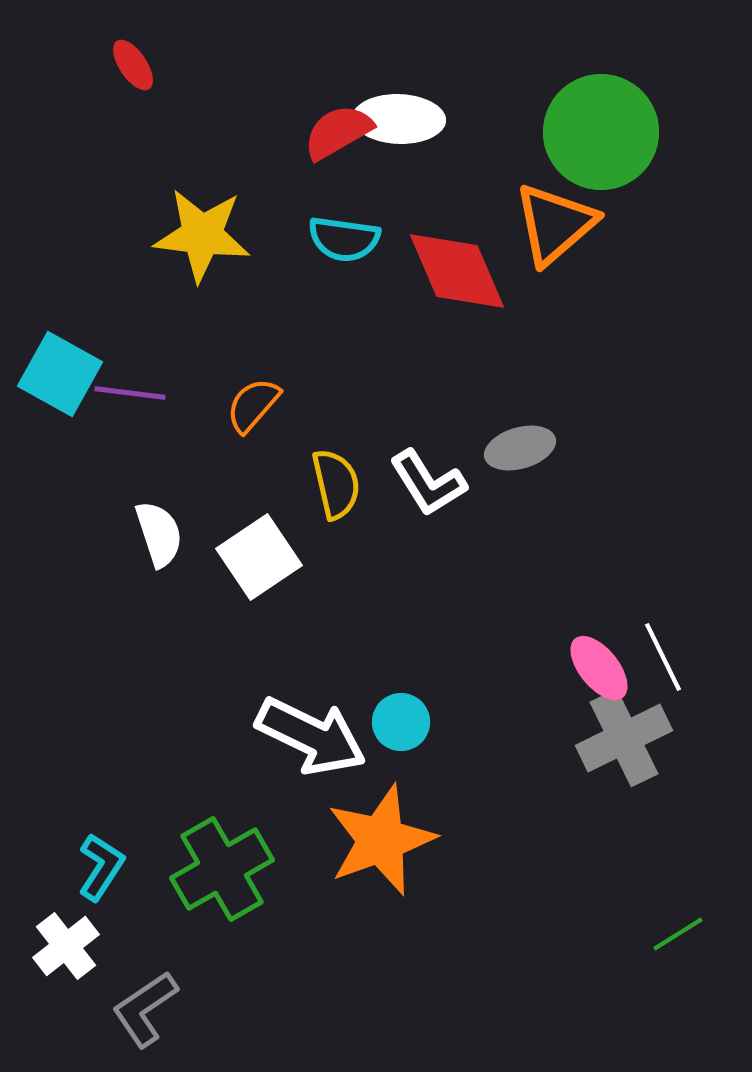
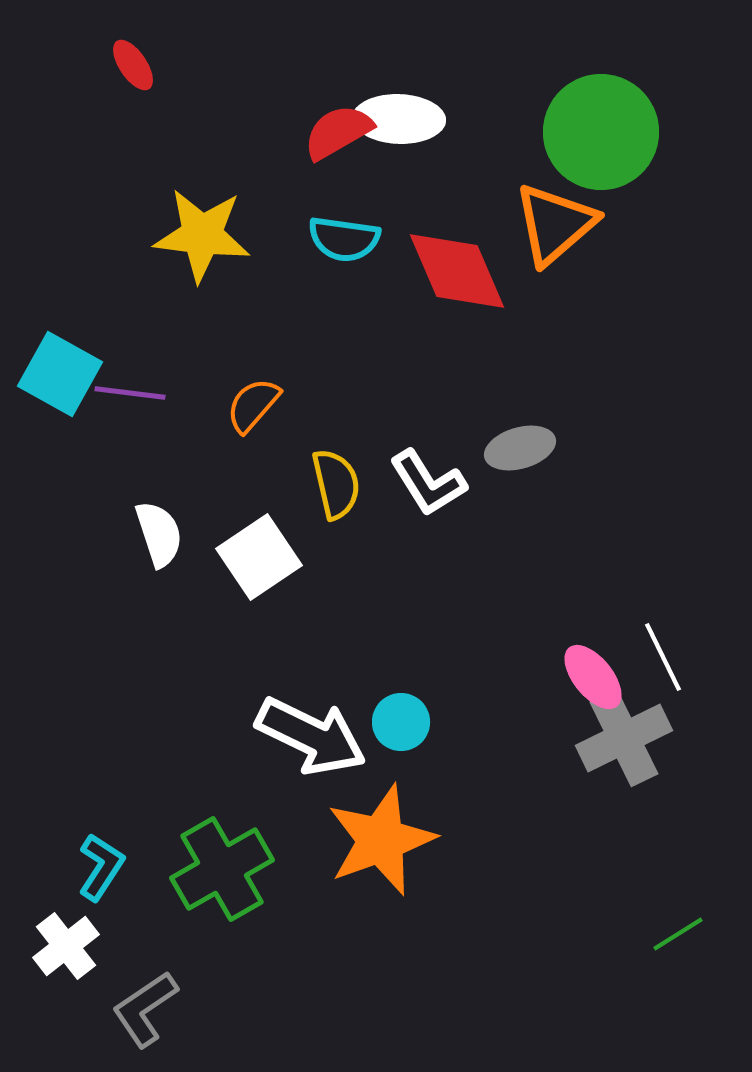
pink ellipse: moved 6 px left, 9 px down
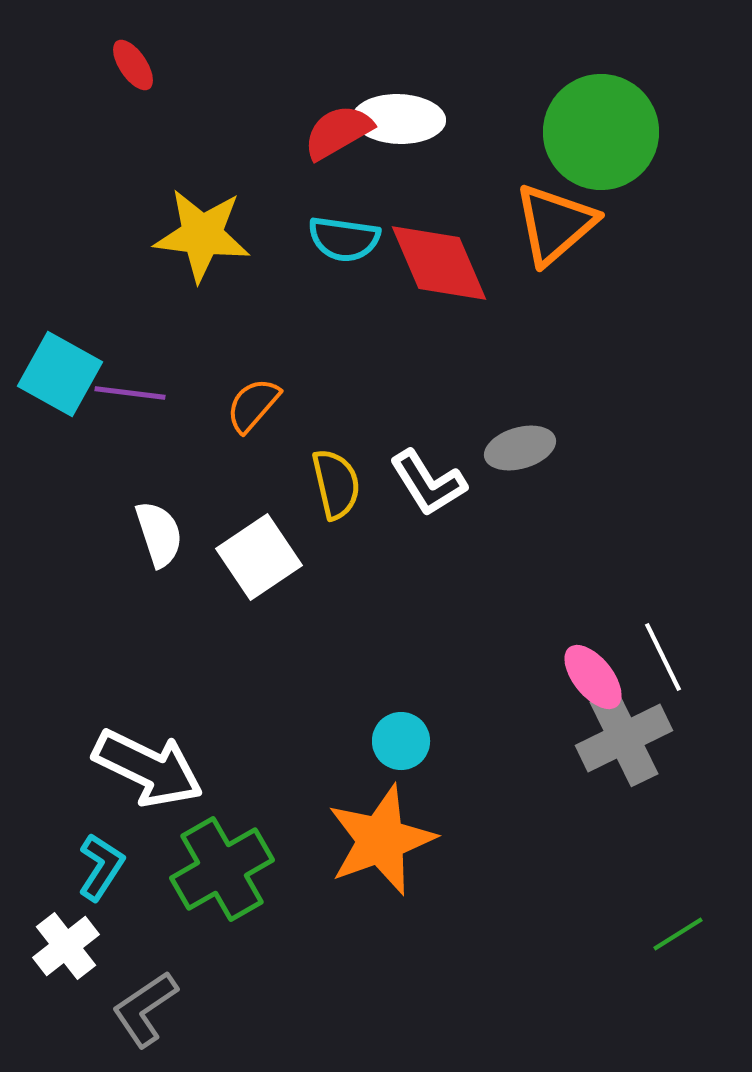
red diamond: moved 18 px left, 8 px up
cyan circle: moved 19 px down
white arrow: moved 163 px left, 32 px down
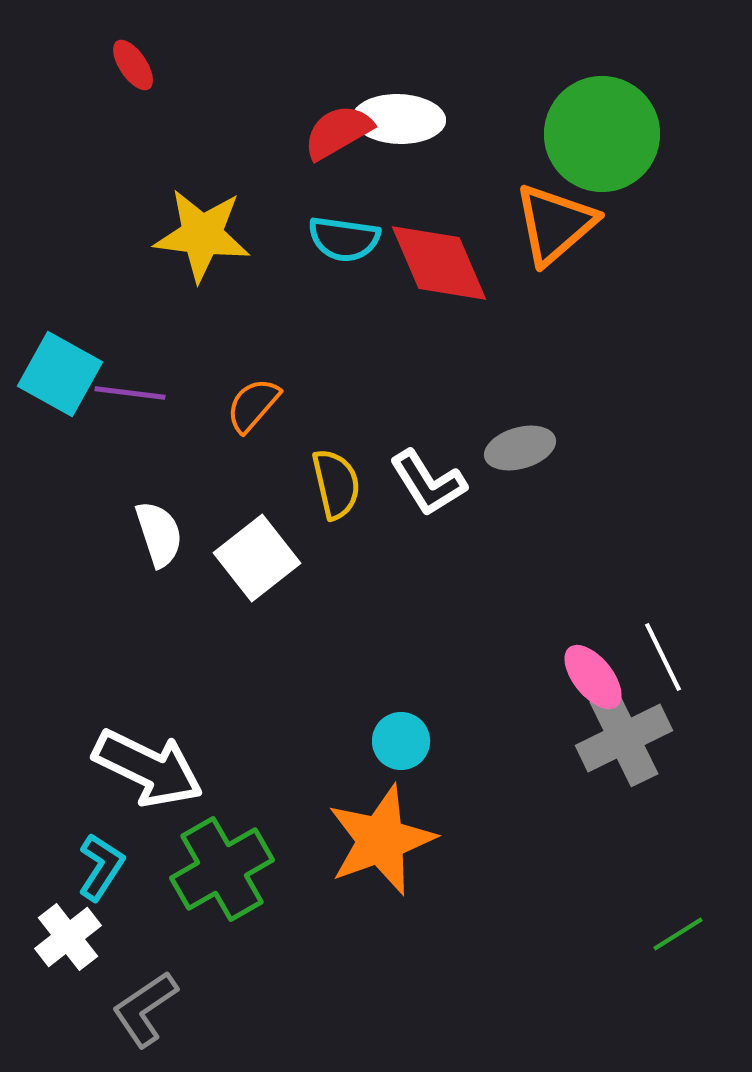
green circle: moved 1 px right, 2 px down
white square: moved 2 px left, 1 px down; rotated 4 degrees counterclockwise
white cross: moved 2 px right, 9 px up
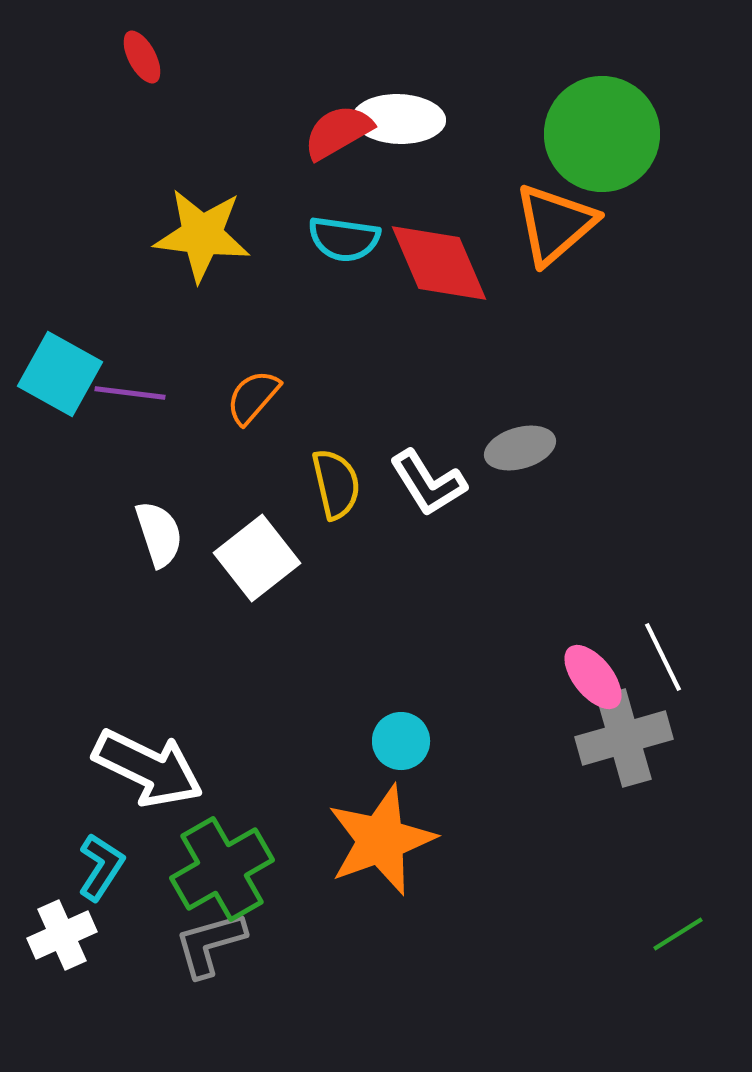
red ellipse: moved 9 px right, 8 px up; rotated 6 degrees clockwise
orange semicircle: moved 8 px up
gray cross: rotated 10 degrees clockwise
white cross: moved 6 px left, 2 px up; rotated 14 degrees clockwise
gray L-shape: moved 65 px right, 65 px up; rotated 18 degrees clockwise
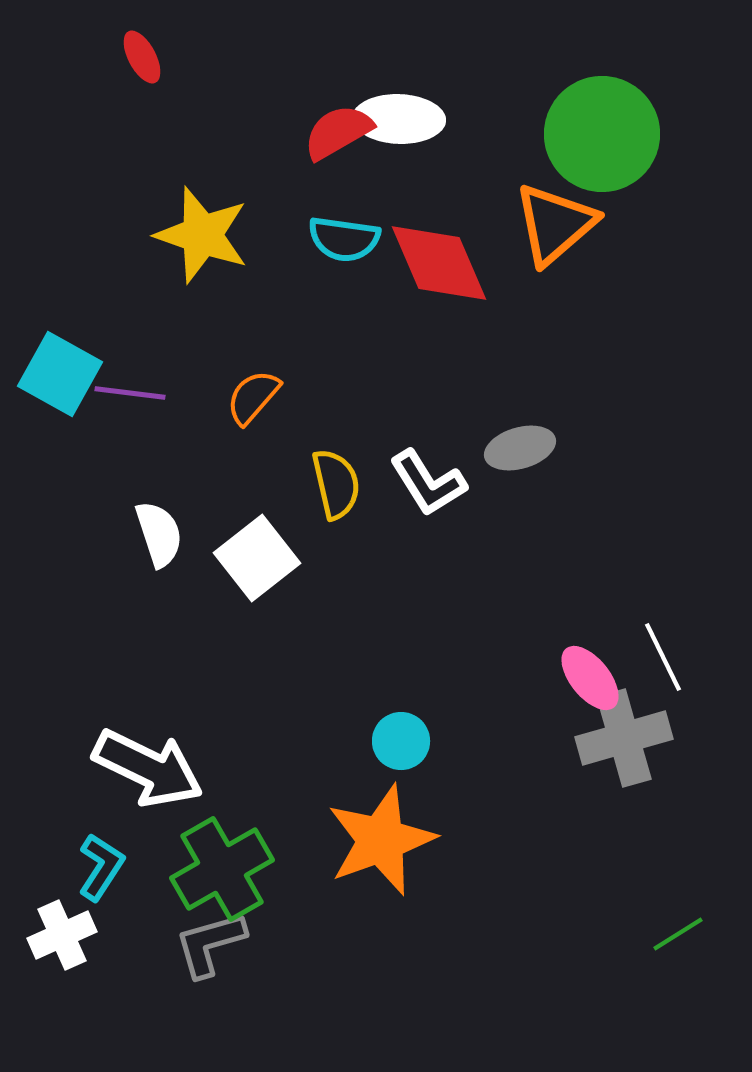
yellow star: rotated 12 degrees clockwise
pink ellipse: moved 3 px left, 1 px down
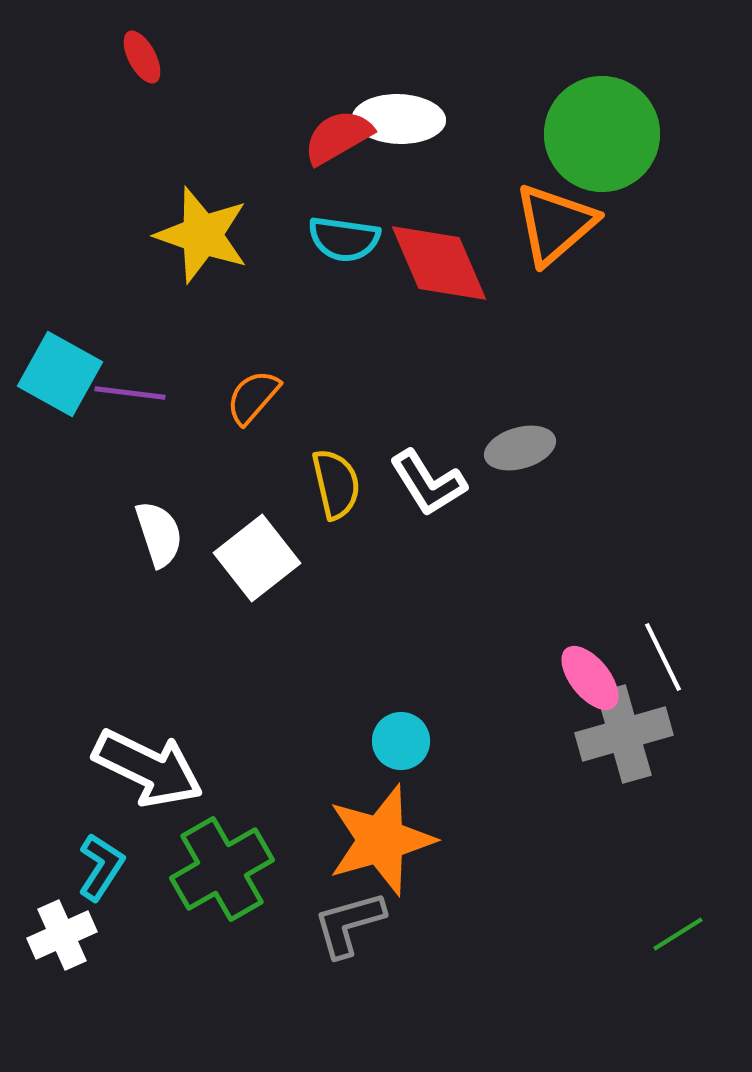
red semicircle: moved 5 px down
gray cross: moved 4 px up
orange star: rotated 4 degrees clockwise
gray L-shape: moved 139 px right, 20 px up
